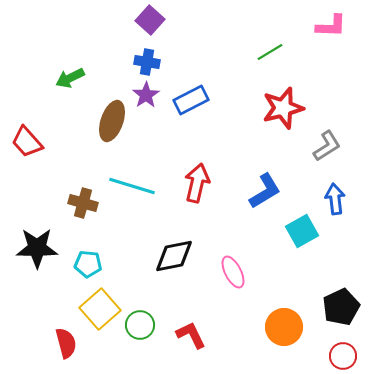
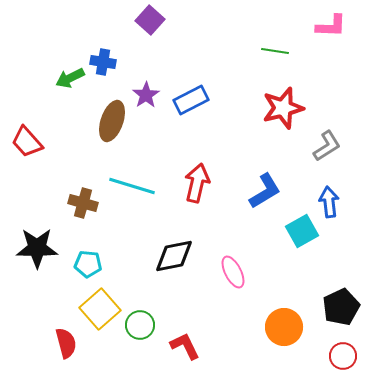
green line: moved 5 px right, 1 px up; rotated 40 degrees clockwise
blue cross: moved 44 px left
blue arrow: moved 6 px left, 3 px down
red L-shape: moved 6 px left, 11 px down
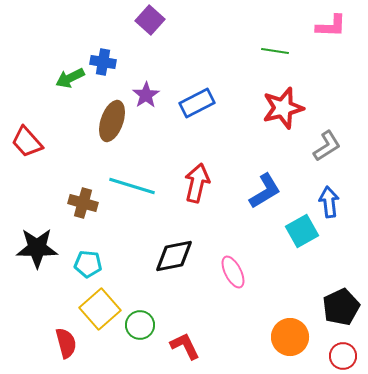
blue rectangle: moved 6 px right, 3 px down
orange circle: moved 6 px right, 10 px down
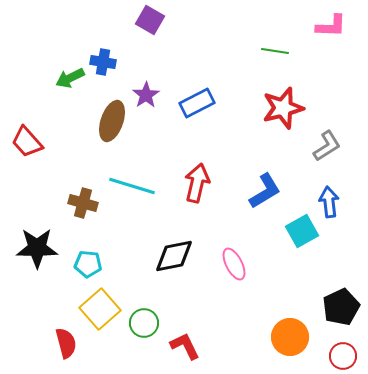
purple square: rotated 12 degrees counterclockwise
pink ellipse: moved 1 px right, 8 px up
green circle: moved 4 px right, 2 px up
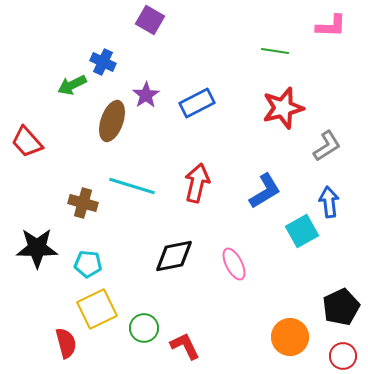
blue cross: rotated 15 degrees clockwise
green arrow: moved 2 px right, 7 px down
yellow square: moved 3 px left; rotated 15 degrees clockwise
green circle: moved 5 px down
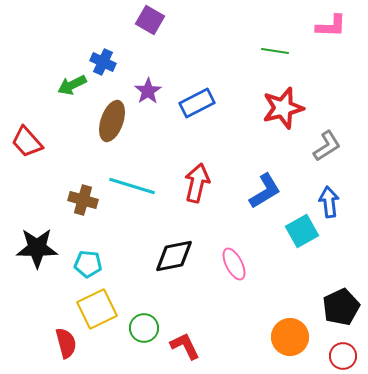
purple star: moved 2 px right, 4 px up
brown cross: moved 3 px up
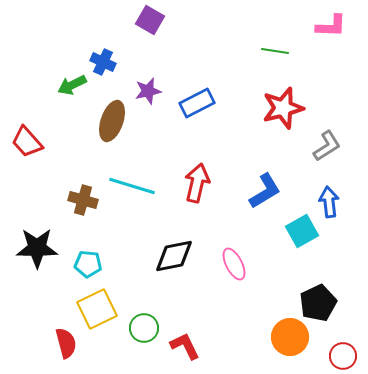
purple star: rotated 20 degrees clockwise
black pentagon: moved 23 px left, 4 px up
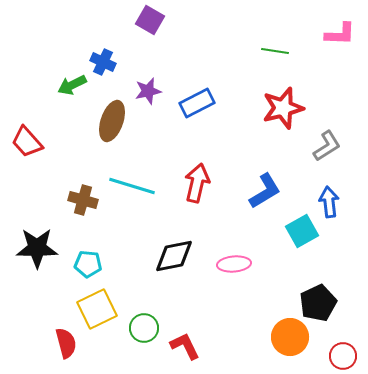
pink L-shape: moved 9 px right, 8 px down
pink ellipse: rotated 68 degrees counterclockwise
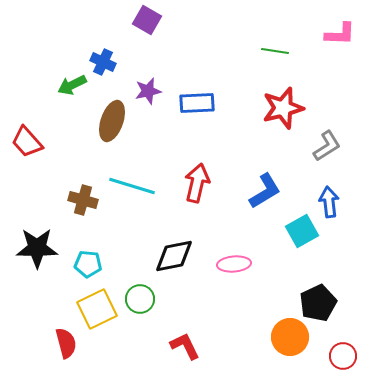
purple square: moved 3 px left
blue rectangle: rotated 24 degrees clockwise
green circle: moved 4 px left, 29 px up
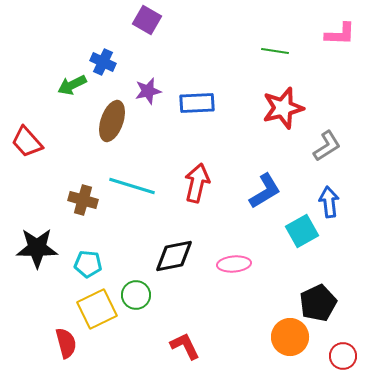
green circle: moved 4 px left, 4 px up
